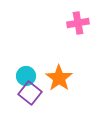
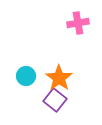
purple square: moved 25 px right, 7 px down
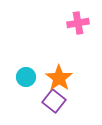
cyan circle: moved 1 px down
purple square: moved 1 px left, 1 px down
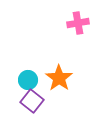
cyan circle: moved 2 px right, 3 px down
purple square: moved 22 px left
